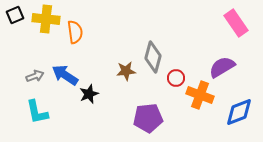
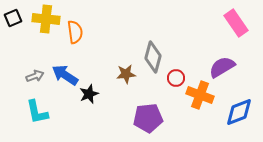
black square: moved 2 px left, 3 px down
brown star: moved 3 px down
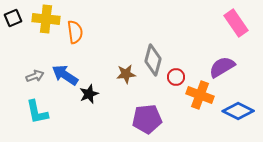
gray diamond: moved 3 px down
red circle: moved 1 px up
blue diamond: moved 1 px left, 1 px up; rotated 48 degrees clockwise
purple pentagon: moved 1 px left, 1 px down
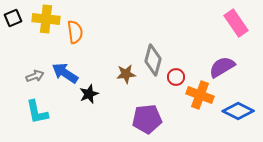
blue arrow: moved 2 px up
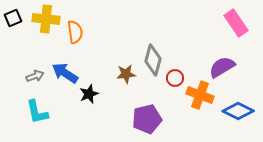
red circle: moved 1 px left, 1 px down
purple pentagon: rotated 8 degrees counterclockwise
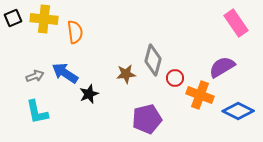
yellow cross: moved 2 px left
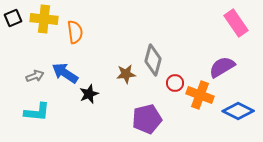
red circle: moved 5 px down
cyan L-shape: rotated 72 degrees counterclockwise
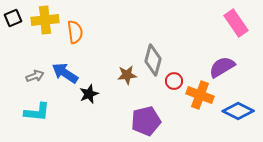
yellow cross: moved 1 px right, 1 px down; rotated 12 degrees counterclockwise
brown star: moved 1 px right, 1 px down
red circle: moved 1 px left, 2 px up
purple pentagon: moved 1 px left, 2 px down
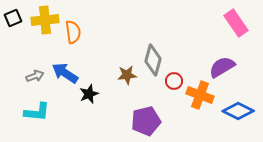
orange semicircle: moved 2 px left
